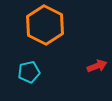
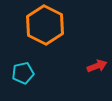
cyan pentagon: moved 6 px left, 1 px down
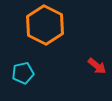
red arrow: rotated 60 degrees clockwise
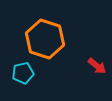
orange hexagon: moved 14 px down; rotated 9 degrees counterclockwise
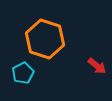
cyan pentagon: rotated 15 degrees counterclockwise
